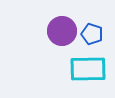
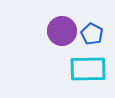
blue pentagon: rotated 10 degrees clockwise
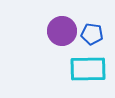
blue pentagon: rotated 20 degrees counterclockwise
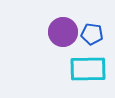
purple circle: moved 1 px right, 1 px down
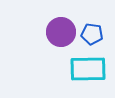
purple circle: moved 2 px left
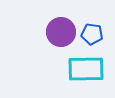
cyan rectangle: moved 2 px left
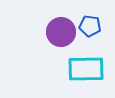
blue pentagon: moved 2 px left, 8 px up
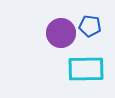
purple circle: moved 1 px down
